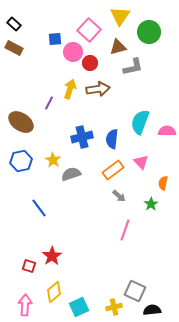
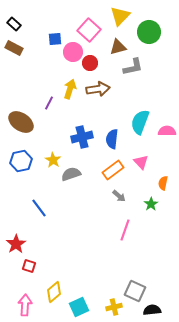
yellow triangle: rotated 10 degrees clockwise
red star: moved 36 px left, 12 px up
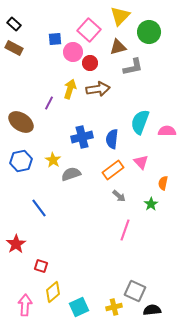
red square: moved 12 px right
yellow diamond: moved 1 px left
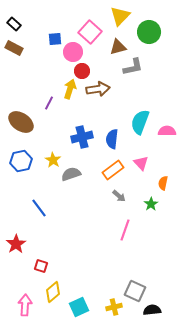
pink square: moved 1 px right, 2 px down
red circle: moved 8 px left, 8 px down
pink triangle: moved 1 px down
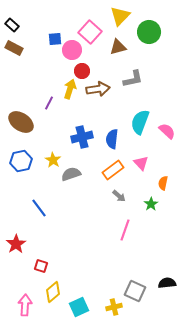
black rectangle: moved 2 px left, 1 px down
pink circle: moved 1 px left, 2 px up
gray L-shape: moved 12 px down
pink semicircle: rotated 42 degrees clockwise
black semicircle: moved 15 px right, 27 px up
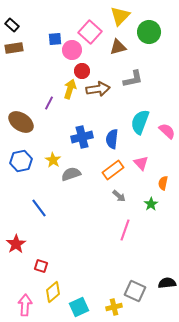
brown rectangle: rotated 36 degrees counterclockwise
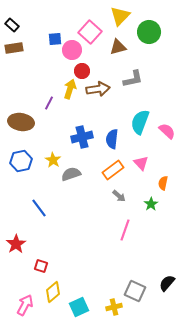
brown ellipse: rotated 25 degrees counterclockwise
black semicircle: rotated 42 degrees counterclockwise
pink arrow: rotated 25 degrees clockwise
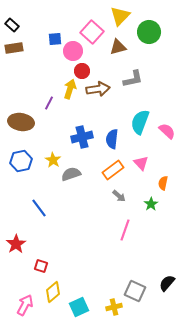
pink square: moved 2 px right
pink circle: moved 1 px right, 1 px down
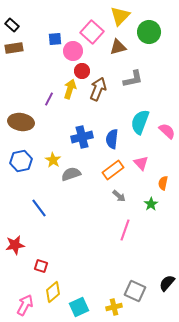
brown arrow: rotated 60 degrees counterclockwise
purple line: moved 4 px up
red star: moved 1 px left, 1 px down; rotated 24 degrees clockwise
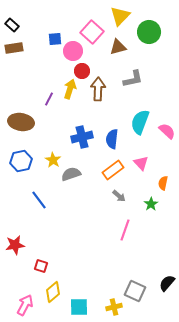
brown arrow: rotated 20 degrees counterclockwise
blue line: moved 8 px up
cyan square: rotated 24 degrees clockwise
